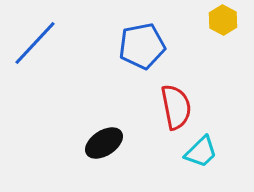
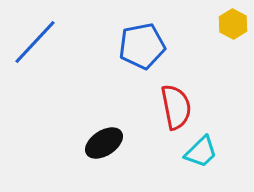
yellow hexagon: moved 10 px right, 4 px down
blue line: moved 1 px up
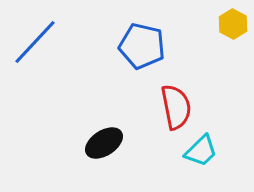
blue pentagon: rotated 24 degrees clockwise
cyan trapezoid: moved 1 px up
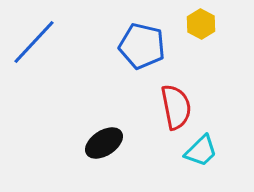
yellow hexagon: moved 32 px left
blue line: moved 1 px left
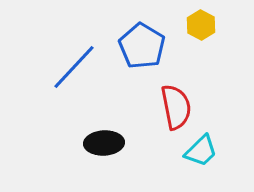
yellow hexagon: moved 1 px down
blue line: moved 40 px right, 25 px down
blue pentagon: rotated 18 degrees clockwise
black ellipse: rotated 30 degrees clockwise
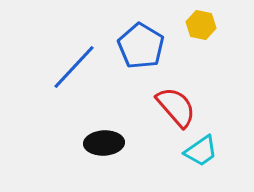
yellow hexagon: rotated 16 degrees counterclockwise
blue pentagon: moved 1 px left
red semicircle: rotated 30 degrees counterclockwise
cyan trapezoid: rotated 9 degrees clockwise
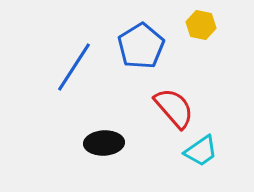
blue pentagon: rotated 9 degrees clockwise
blue line: rotated 10 degrees counterclockwise
red semicircle: moved 2 px left, 1 px down
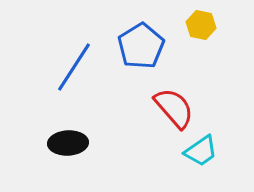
black ellipse: moved 36 px left
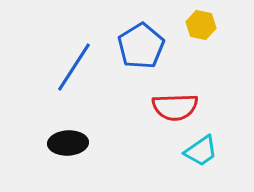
red semicircle: moved 1 px right, 1 px up; rotated 129 degrees clockwise
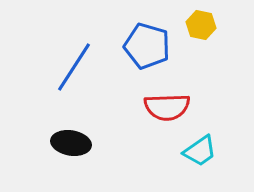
blue pentagon: moved 6 px right; rotated 24 degrees counterclockwise
red semicircle: moved 8 px left
black ellipse: moved 3 px right; rotated 12 degrees clockwise
cyan trapezoid: moved 1 px left
